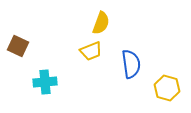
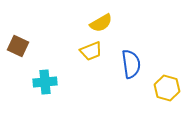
yellow semicircle: rotated 40 degrees clockwise
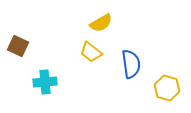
yellow trapezoid: moved 1 px down; rotated 60 degrees clockwise
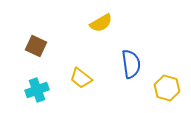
brown square: moved 18 px right
yellow trapezoid: moved 10 px left, 26 px down
cyan cross: moved 8 px left, 8 px down; rotated 15 degrees counterclockwise
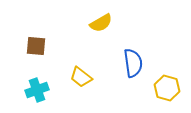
brown square: rotated 20 degrees counterclockwise
blue semicircle: moved 2 px right, 1 px up
yellow trapezoid: moved 1 px up
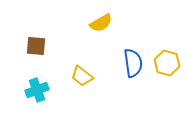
yellow trapezoid: moved 1 px right, 1 px up
yellow hexagon: moved 25 px up
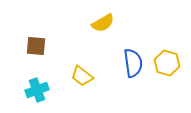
yellow semicircle: moved 2 px right
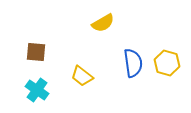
brown square: moved 6 px down
cyan cross: rotated 35 degrees counterclockwise
